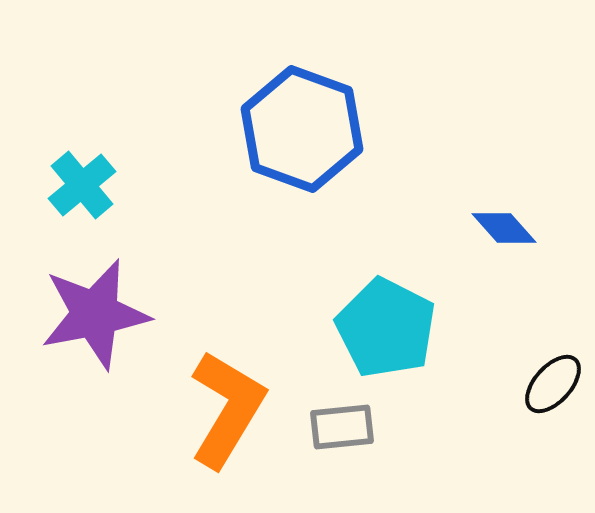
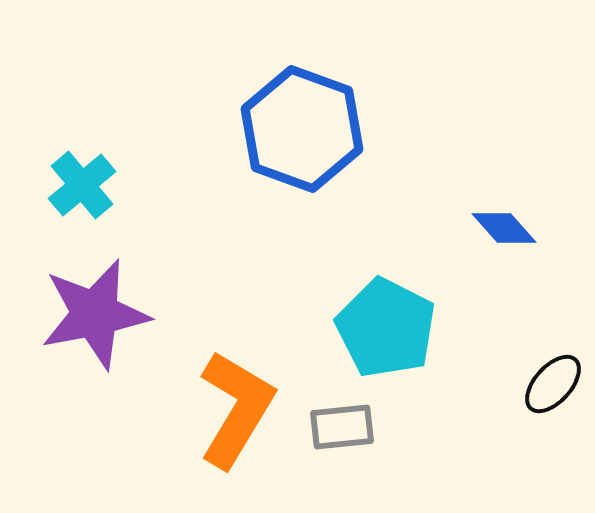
orange L-shape: moved 9 px right
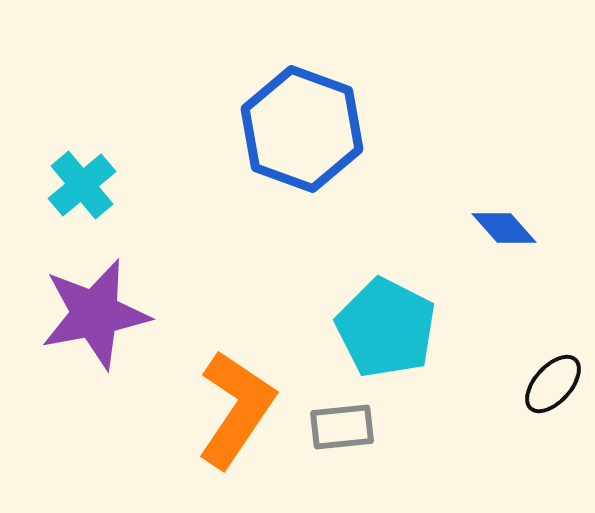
orange L-shape: rotated 3 degrees clockwise
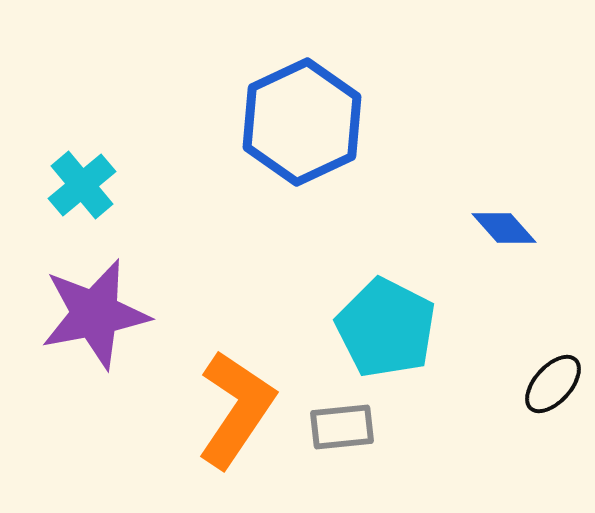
blue hexagon: moved 7 px up; rotated 15 degrees clockwise
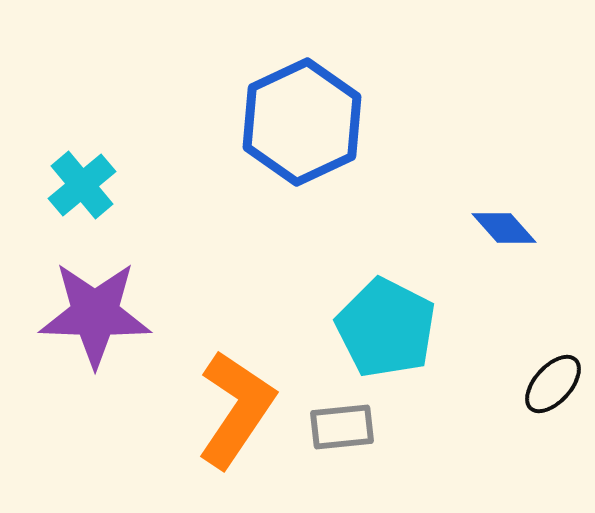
purple star: rotated 13 degrees clockwise
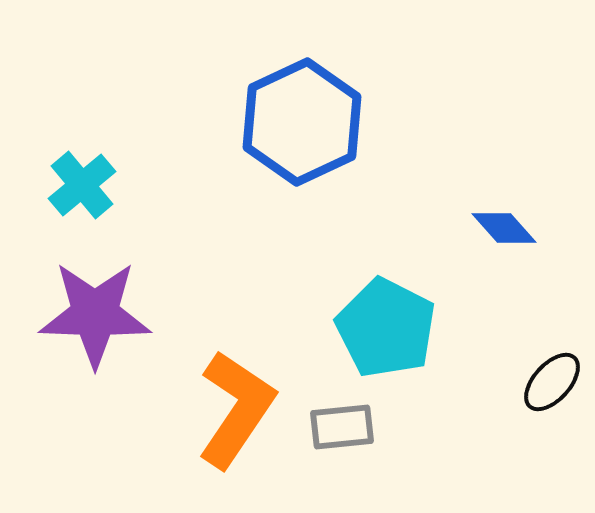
black ellipse: moved 1 px left, 2 px up
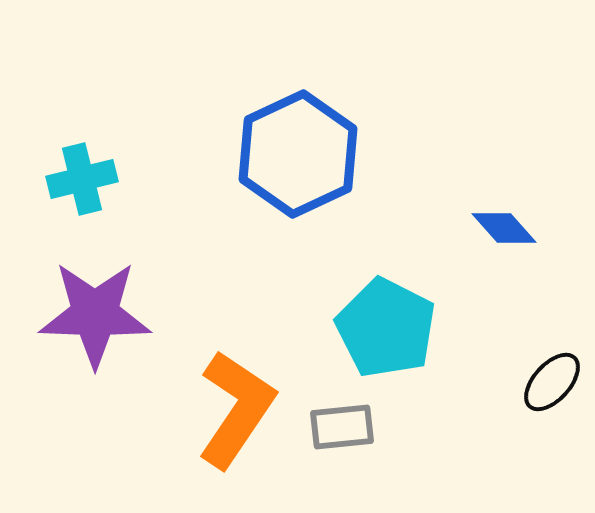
blue hexagon: moved 4 px left, 32 px down
cyan cross: moved 6 px up; rotated 26 degrees clockwise
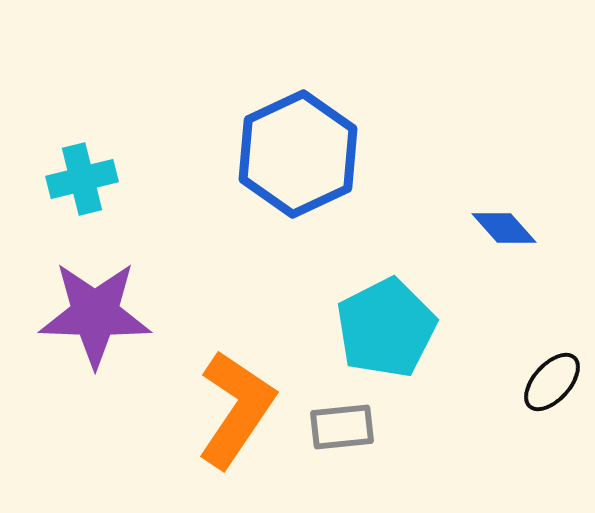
cyan pentagon: rotated 18 degrees clockwise
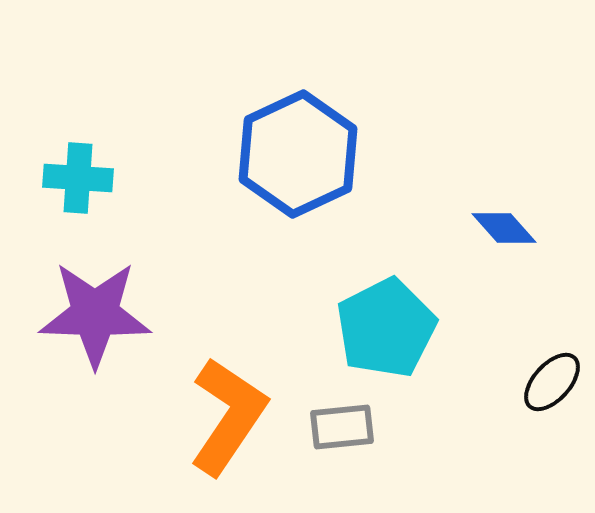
cyan cross: moved 4 px left, 1 px up; rotated 18 degrees clockwise
orange L-shape: moved 8 px left, 7 px down
